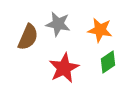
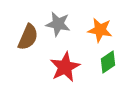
red star: moved 1 px right, 1 px up
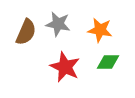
brown semicircle: moved 2 px left, 5 px up
green diamond: rotated 35 degrees clockwise
red star: rotated 20 degrees counterclockwise
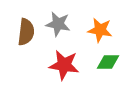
brown semicircle: rotated 16 degrees counterclockwise
red star: moved 1 px left, 2 px up; rotated 16 degrees counterclockwise
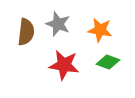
gray star: rotated 10 degrees clockwise
green diamond: rotated 20 degrees clockwise
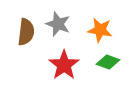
red star: rotated 28 degrees clockwise
